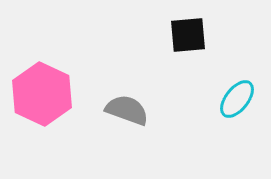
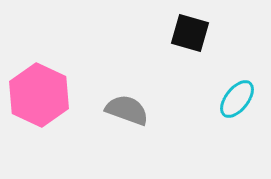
black square: moved 2 px right, 2 px up; rotated 21 degrees clockwise
pink hexagon: moved 3 px left, 1 px down
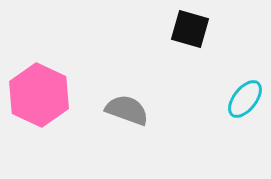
black square: moved 4 px up
cyan ellipse: moved 8 px right
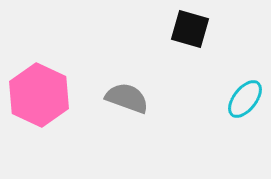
gray semicircle: moved 12 px up
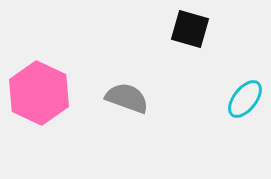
pink hexagon: moved 2 px up
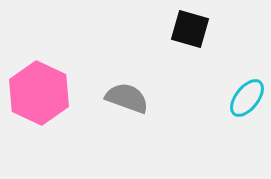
cyan ellipse: moved 2 px right, 1 px up
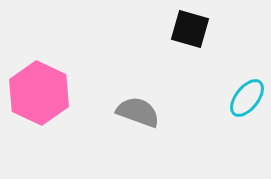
gray semicircle: moved 11 px right, 14 px down
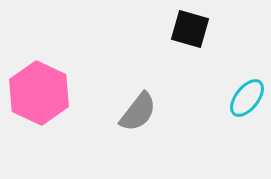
gray semicircle: rotated 108 degrees clockwise
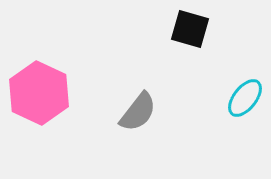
cyan ellipse: moved 2 px left
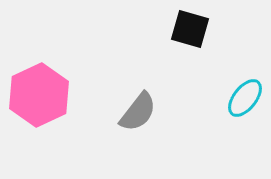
pink hexagon: moved 2 px down; rotated 10 degrees clockwise
